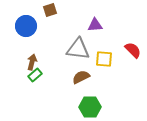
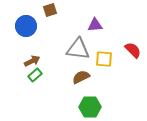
brown arrow: moved 1 px up; rotated 49 degrees clockwise
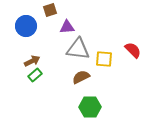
purple triangle: moved 28 px left, 2 px down
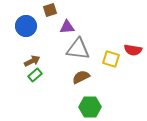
red semicircle: rotated 144 degrees clockwise
yellow square: moved 7 px right; rotated 12 degrees clockwise
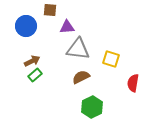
brown square: rotated 24 degrees clockwise
red semicircle: moved 33 px down; rotated 90 degrees clockwise
green hexagon: moved 2 px right; rotated 25 degrees counterclockwise
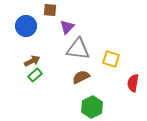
purple triangle: rotated 42 degrees counterclockwise
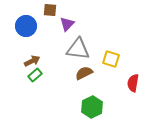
purple triangle: moved 3 px up
brown semicircle: moved 3 px right, 4 px up
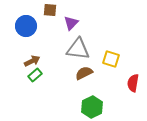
purple triangle: moved 4 px right, 1 px up
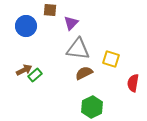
brown arrow: moved 8 px left, 9 px down
